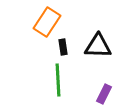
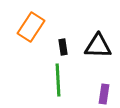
orange rectangle: moved 16 px left, 5 px down
purple rectangle: rotated 18 degrees counterclockwise
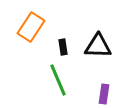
green line: rotated 20 degrees counterclockwise
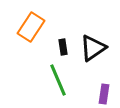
black triangle: moved 5 px left, 2 px down; rotated 36 degrees counterclockwise
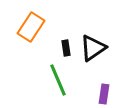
black rectangle: moved 3 px right, 1 px down
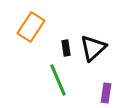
black triangle: rotated 8 degrees counterclockwise
purple rectangle: moved 2 px right, 1 px up
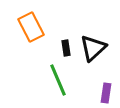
orange rectangle: rotated 60 degrees counterclockwise
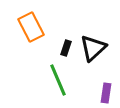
black rectangle: rotated 28 degrees clockwise
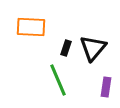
orange rectangle: rotated 60 degrees counterclockwise
black triangle: rotated 8 degrees counterclockwise
purple rectangle: moved 6 px up
